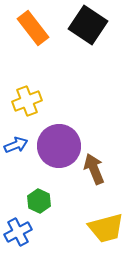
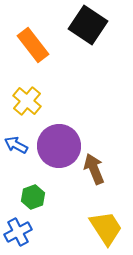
orange rectangle: moved 17 px down
yellow cross: rotated 28 degrees counterclockwise
blue arrow: rotated 130 degrees counterclockwise
green hexagon: moved 6 px left, 4 px up; rotated 15 degrees clockwise
yellow trapezoid: rotated 108 degrees counterclockwise
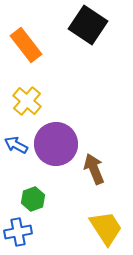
orange rectangle: moved 7 px left
purple circle: moved 3 px left, 2 px up
green hexagon: moved 2 px down
blue cross: rotated 16 degrees clockwise
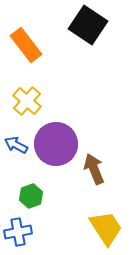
green hexagon: moved 2 px left, 3 px up
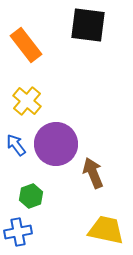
black square: rotated 27 degrees counterclockwise
blue arrow: rotated 25 degrees clockwise
brown arrow: moved 1 px left, 4 px down
yellow trapezoid: moved 2 px down; rotated 45 degrees counterclockwise
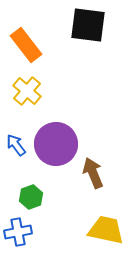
yellow cross: moved 10 px up
green hexagon: moved 1 px down
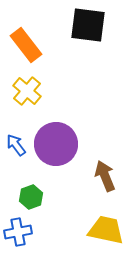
brown arrow: moved 12 px right, 3 px down
